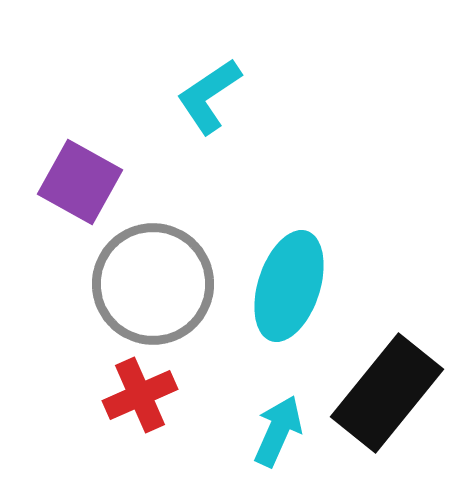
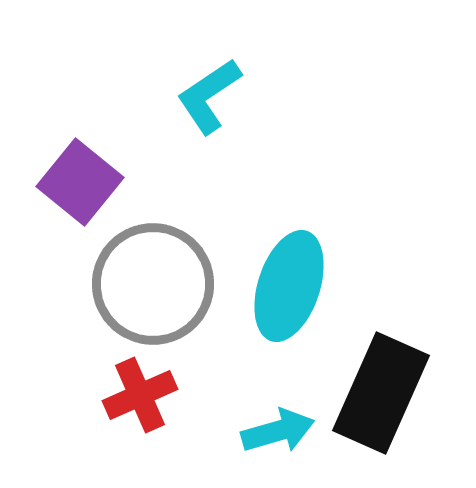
purple square: rotated 10 degrees clockwise
black rectangle: moved 6 px left; rotated 15 degrees counterclockwise
cyan arrow: rotated 50 degrees clockwise
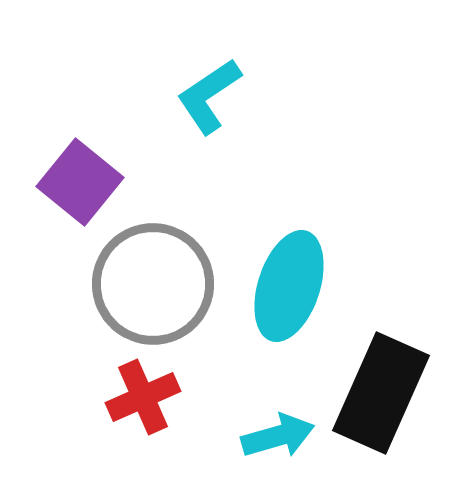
red cross: moved 3 px right, 2 px down
cyan arrow: moved 5 px down
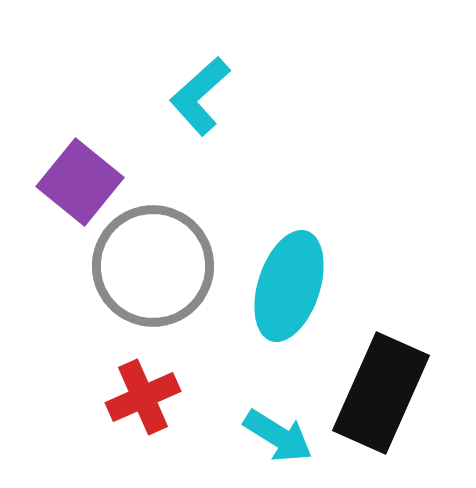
cyan L-shape: moved 9 px left; rotated 8 degrees counterclockwise
gray circle: moved 18 px up
cyan arrow: rotated 48 degrees clockwise
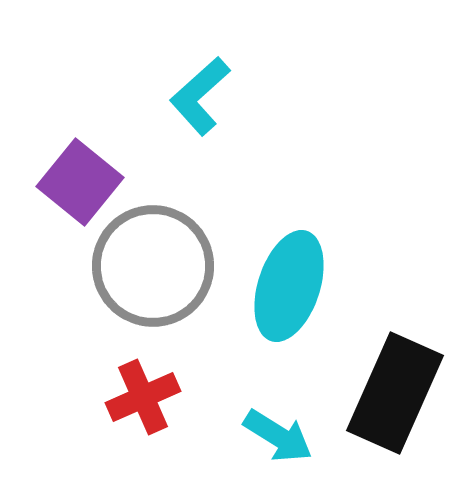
black rectangle: moved 14 px right
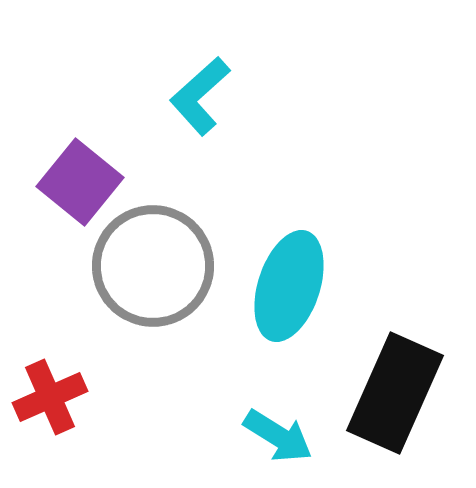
red cross: moved 93 px left
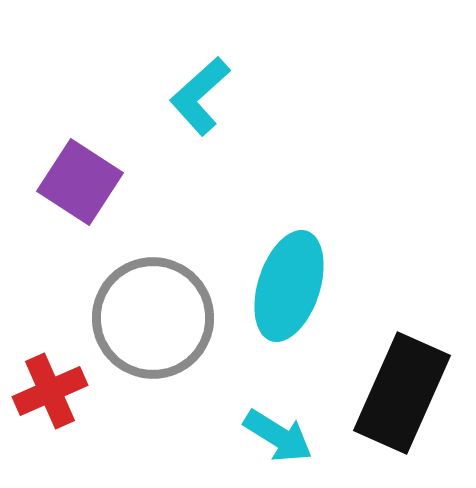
purple square: rotated 6 degrees counterclockwise
gray circle: moved 52 px down
black rectangle: moved 7 px right
red cross: moved 6 px up
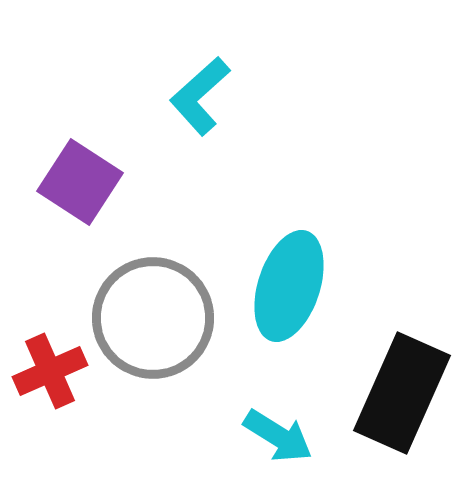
red cross: moved 20 px up
